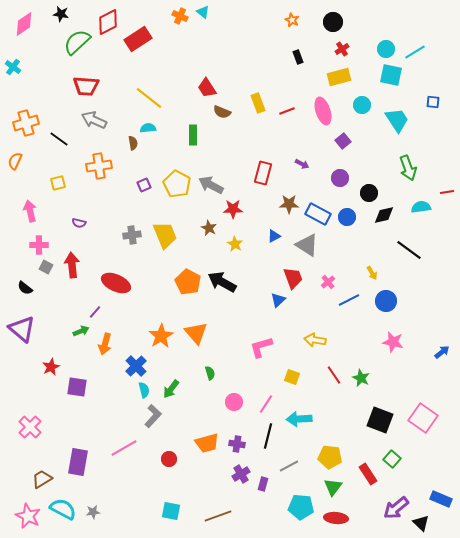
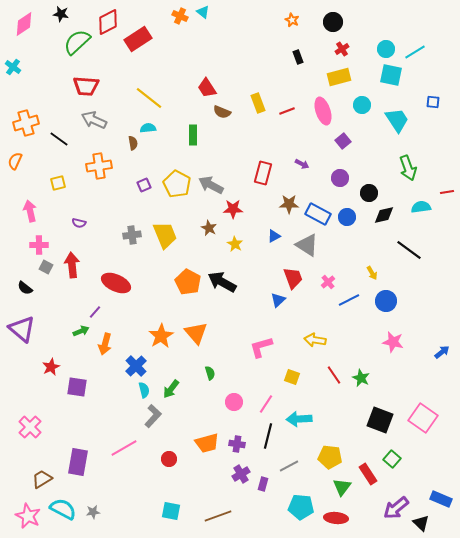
green triangle at (333, 487): moved 9 px right
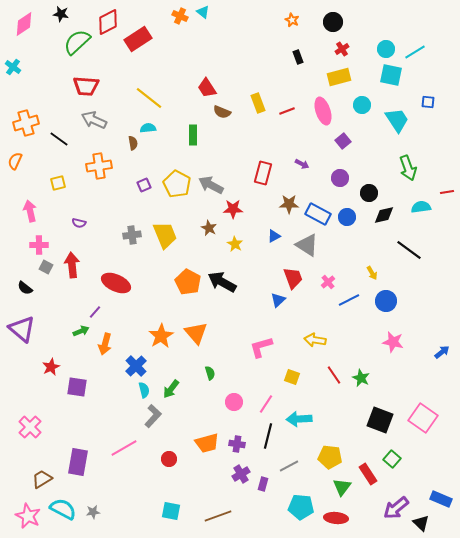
blue square at (433, 102): moved 5 px left
